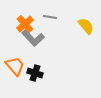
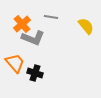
gray line: moved 1 px right
orange cross: moved 3 px left
gray L-shape: rotated 25 degrees counterclockwise
orange trapezoid: moved 3 px up
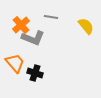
orange cross: moved 1 px left, 1 px down
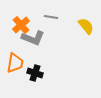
orange trapezoid: rotated 50 degrees clockwise
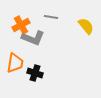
orange cross: rotated 12 degrees clockwise
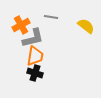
yellow semicircle: rotated 12 degrees counterclockwise
gray L-shape: rotated 35 degrees counterclockwise
orange trapezoid: moved 20 px right, 7 px up
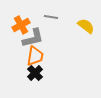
black cross: rotated 28 degrees clockwise
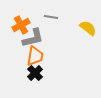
yellow semicircle: moved 2 px right, 2 px down
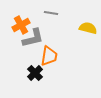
gray line: moved 4 px up
yellow semicircle: rotated 24 degrees counterclockwise
orange trapezoid: moved 14 px right
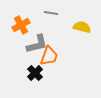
yellow semicircle: moved 6 px left, 1 px up
gray L-shape: moved 4 px right, 6 px down
orange trapezoid: rotated 10 degrees clockwise
